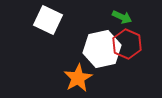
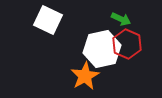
green arrow: moved 1 px left, 2 px down
orange star: moved 7 px right, 2 px up
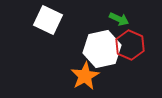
green arrow: moved 2 px left
red hexagon: moved 3 px right, 1 px down
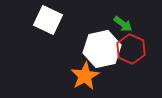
green arrow: moved 4 px right, 5 px down; rotated 12 degrees clockwise
red hexagon: moved 1 px right, 4 px down
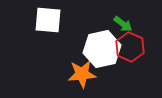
white square: rotated 20 degrees counterclockwise
red hexagon: moved 1 px left, 2 px up
orange star: moved 3 px left, 2 px up; rotated 24 degrees clockwise
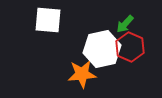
green arrow: moved 2 px right; rotated 96 degrees clockwise
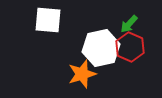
green arrow: moved 4 px right
white hexagon: moved 1 px left, 1 px up
orange star: rotated 12 degrees counterclockwise
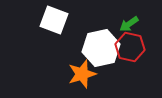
white square: moved 6 px right; rotated 16 degrees clockwise
green arrow: rotated 12 degrees clockwise
red hexagon: rotated 12 degrees counterclockwise
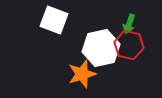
green arrow: rotated 36 degrees counterclockwise
red hexagon: moved 1 px left, 2 px up
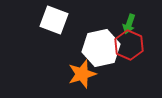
red hexagon: rotated 12 degrees clockwise
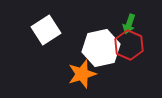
white square: moved 8 px left, 10 px down; rotated 36 degrees clockwise
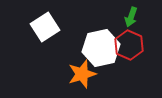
green arrow: moved 2 px right, 7 px up
white square: moved 1 px left, 3 px up
